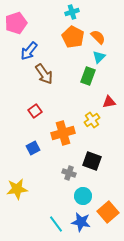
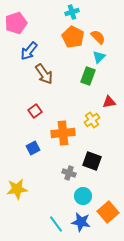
orange cross: rotated 10 degrees clockwise
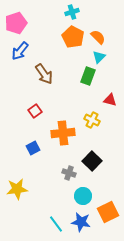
blue arrow: moved 9 px left
red triangle: moved 1 px right, 2 px up; rotated 24 degrees clockwise
yellow cross: rotated 28 degrees counterclockwise
black square: rotated 24 degrees clockwise
orange square: rotated 15 degrees clockwise
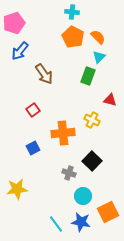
cyan cross: rotated 24 degrees clockwise
pink pentagon: moved 2 px left
red square: moved 2 px left, 1 px up
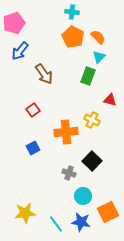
orange cross: moved 3 px right, 1 px up
yellow star: moved 8 px right, 24 px down
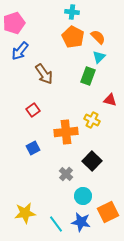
gray cross: moved 3 px left, 1 px down; rotated 24 degrees clockwise
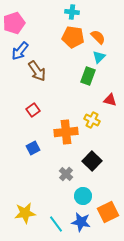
orange pentagon: rotated 20 degrees counterclockwise
brown arrow: moved 7 px left, 3 px up
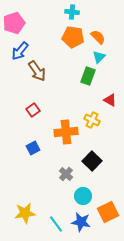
red triangle: rotated 16 degrees clockwise
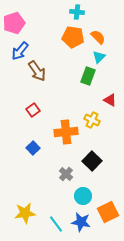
cyan cross: moved 5 px right
blue square: rotated 16 degrees counterclockwise
